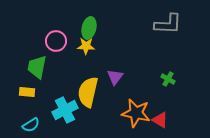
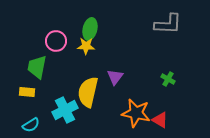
green ellipse: moved 1 px right, 1 px down
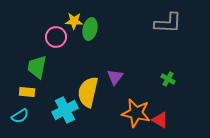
gray L-shape: moved 1 px up
pink circle: moved 4 px up
yellow star: moved 12 px left, 25 px up
cyan semicircle: moved 11 px left, 9 px up
